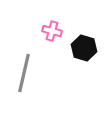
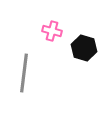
gray line: rotated 6 degrees counterclockwise
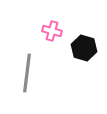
gray line: moved 3 px right
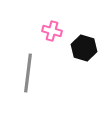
gray line: moved 1 px right
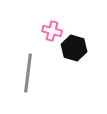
black hexagon: moved 10 px left
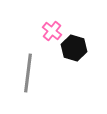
pink cross: rotated 24 degrees clockwise
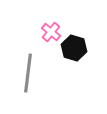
pink cross: moved 1 px left, 1 px down
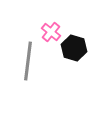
gray line: moved 12 px up
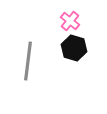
pink cross: moved 19 px right, 11 px up
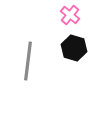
pink cross: moved 6 px up
